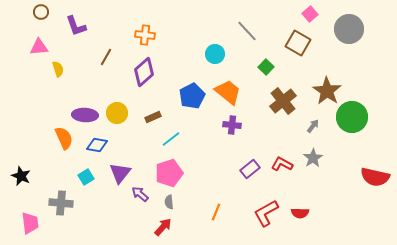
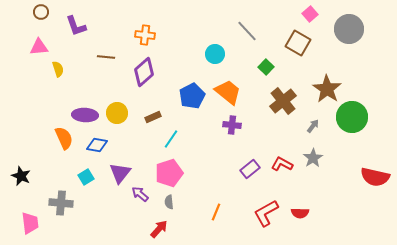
brown line at (106, 57): rotated 66 degrees clockwise
brown star at (327, 91): moved 2 px up
cyan line at (171, 139): rotated 18 degrees counterclockwise
red arrow at (163, 227): moved 4 px left, 2 px down
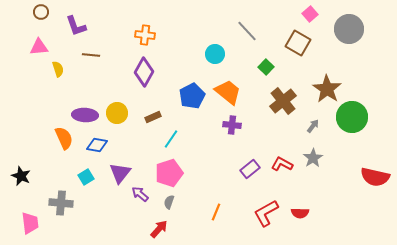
brown line at (106, 57): moved 15 px left, 2 px up
purple diamond at (144, 72): rotated 20 degrees counterclockwise
gray semicircle at (169, 202): rotated 24 degrees clockwise
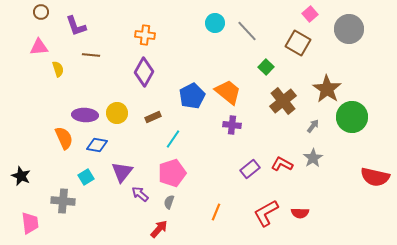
cyan circle at (215, 54): moved 31 px up
cyan line at (171, 139): moved 2 px right
purple triangle at (120, 173): moved 2 px right, 1 px up
pink pentagon at (169, 173): moved 3 px right
gray cross at (61, 203): moved 2 px right, 2 px up
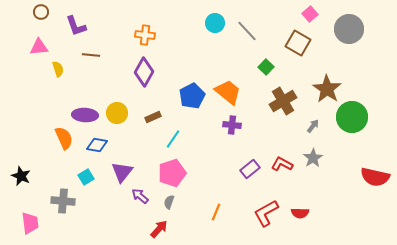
brown cross at (283, 101): rotated 8 degrees clockwise
purple arrow at (140, 194): moved 2 px down
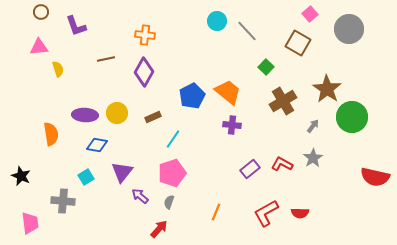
cyan circle at (215, 23): moved 2 px right, 2 px up
brown line at (91, 55): moved 15 px right, 4 px down; rotated 18 degrees counterclockwise
orange semicircle at (64, 138): moved 13 px left, 4 px up; rotated 15 degrees clockwise
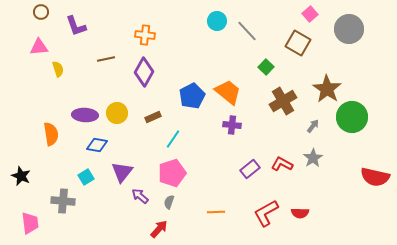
orange line at (216, 212): rotated 66 degrees clockwise
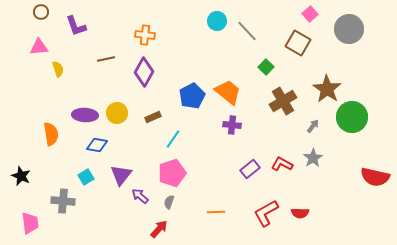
purple triangle at (122, 172): moved 1 px left, 3 px down
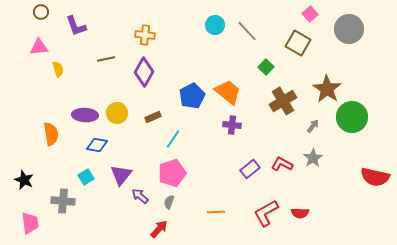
cyan circle at (217, 21): moved 2 px left, 4 px down
black star at (21, 176): moved 3 px right, 4 px down
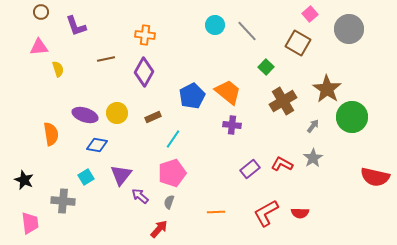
purple ellipse at (85, 115): rotated 15 degrees clockwise
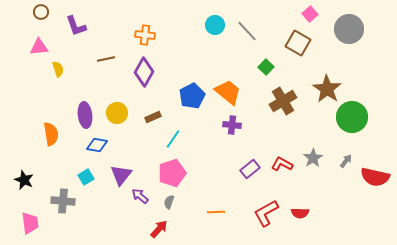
purple ellipse at (85, 115): rotated 65 degrees clockwise
gray arrow at (313, 126): moved 33 px right, 35 px down
